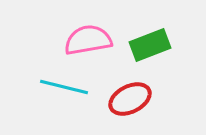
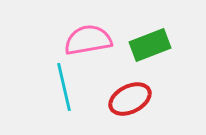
cyan line: rotated 63 degrees clockwise
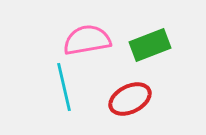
pink semicircle: moved 1 px left
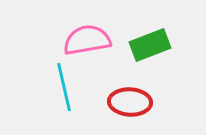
red ellipse: moved 3 px down; rotated 30 degrees clockwise
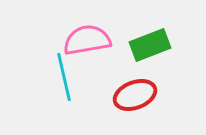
cyan line: moved 10 px up
red ellipse: moved 5 px right, 7 px up; rotated 24 degrees counterclockwise
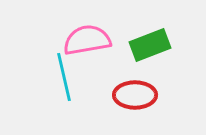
red ellipse: rotated 21 degrees clockwise
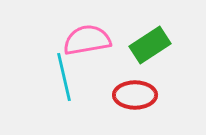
green rectangle: rotated 12 degrees counterclockwise
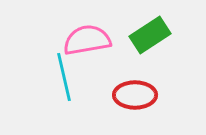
green rectangle: moved 10 px up
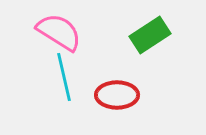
pink semicircle: moved 28 px left, 8 px up; rotated 42 degrees clockwise
red ellipse: moved 18 px left
